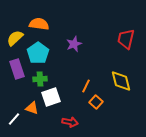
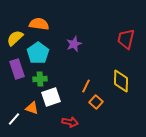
yellow diamond: rotated 15 degrees clockwise
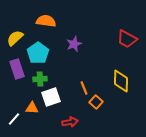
orange semicircle: moved 7 px right, 3 px up
red trapezoid: moved 1 px right; rotated 75 degrees counterclockwise
orange line: moved 2 px left, 2 px down; rotated 48 degrees counterclockwise
orange triangle: rotated 16 degrees counterclockwise
red arrow: rotated 21 degrees counterclockwise
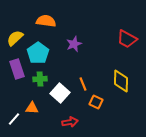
orange line: moved 1 px left, 4 px up
white square: moved 9 px right, 4 px up; rotated 30 degrees counterclockwise
orange square: rotated 16 degrees counterclockwise
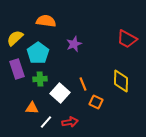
white line: moved 32 px right, 3 px down
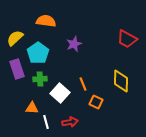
white line: rotated 56 degrees counterclockwise
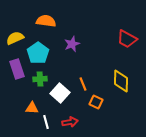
yellow semicircle: rotated 18 degrees clockwise
purple star: moved 2 px left
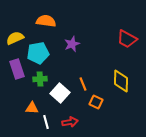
cyan pentagon: rotated 25 degrees clockwise
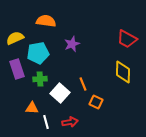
yellow diamond: moved 2 px right, 9 px up
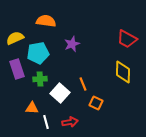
orange square: moved 1 px down
